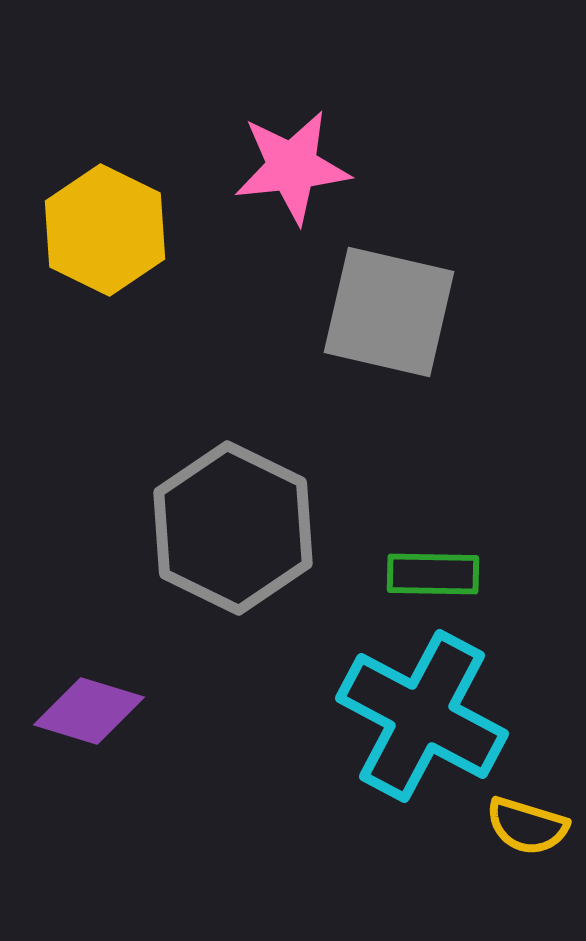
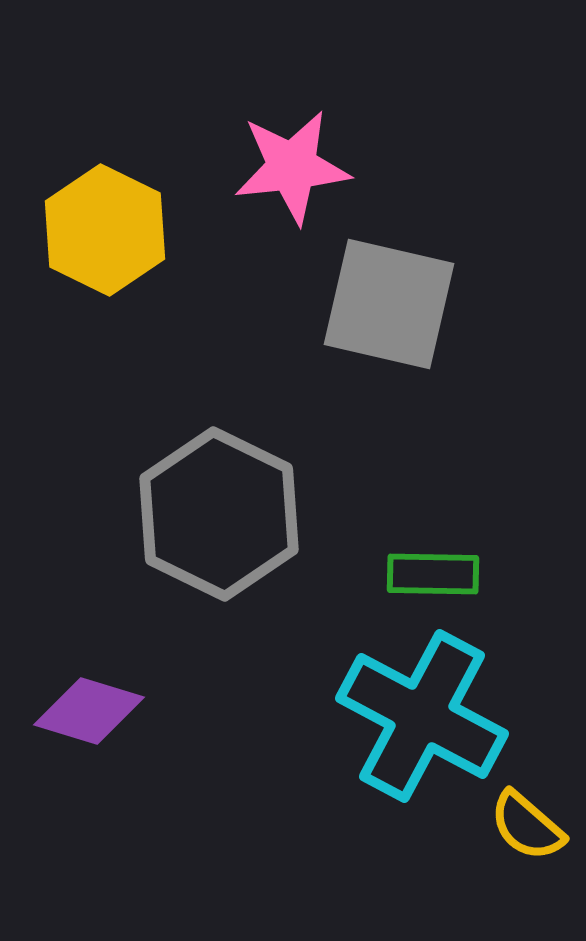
gray square: moved 8 px up
gray hexagon: moved 14 px left, 14 px up
yellow semicircle: rotated 24 degrees clockwise
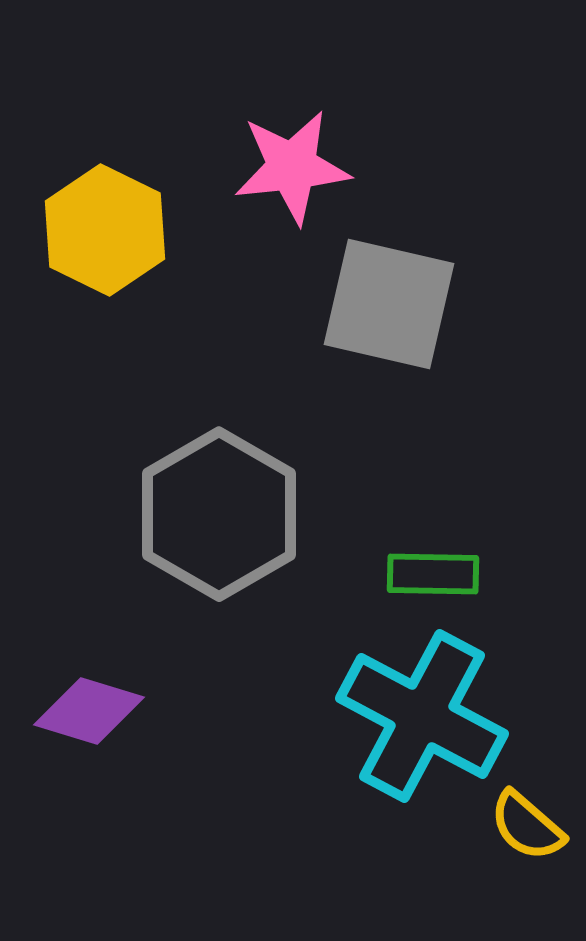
gray hexagon: rotated 4 degrees clockwise
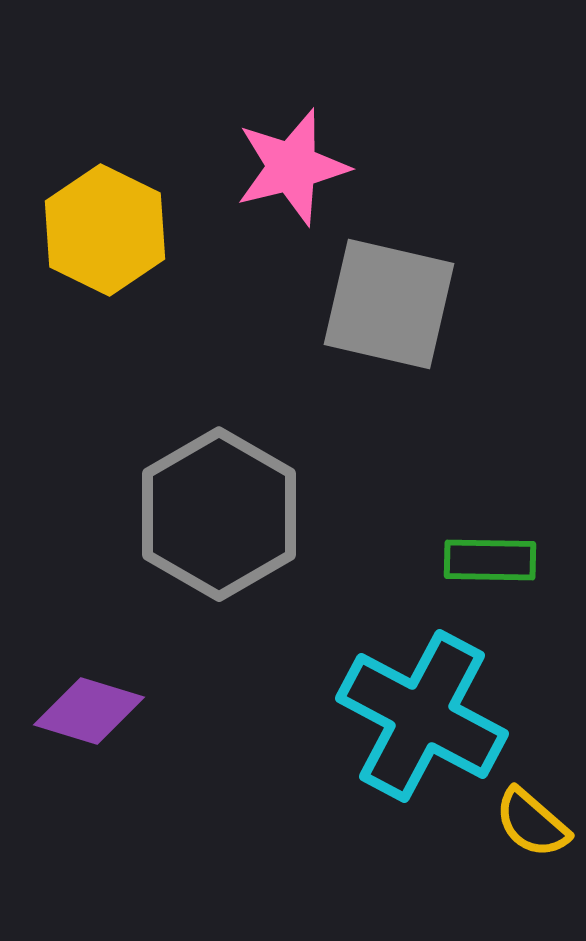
pink star: rotated 8 degrees counterclockwise
green rectangle: moved 57 px right, 14 px up
yellow semicircle: moved 5 px right, 3 px up
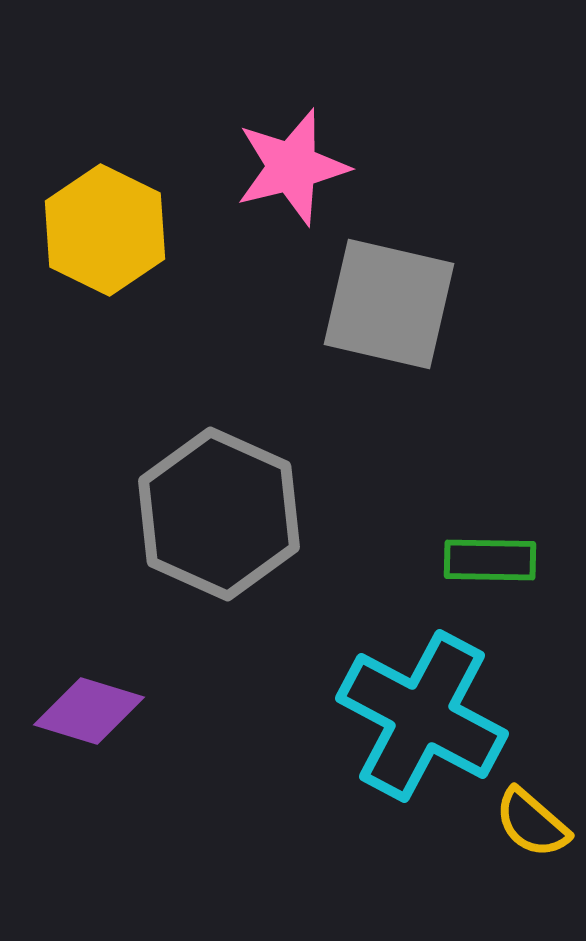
gray hexagon: rotated 6 degrees counterclockwise
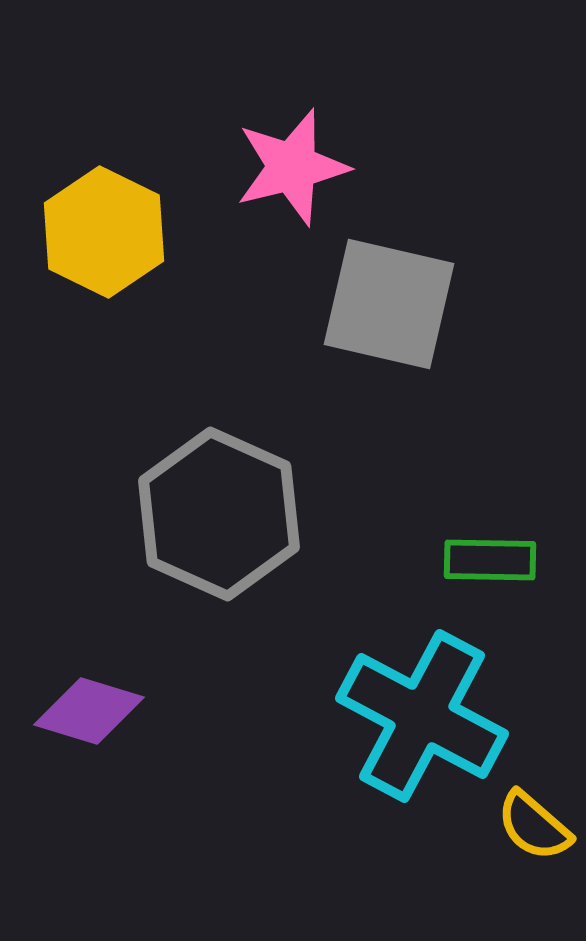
yellow hexagon: moved 1 px left, 2 px down
yellow semicircle: moved 2 px right, 3 px down
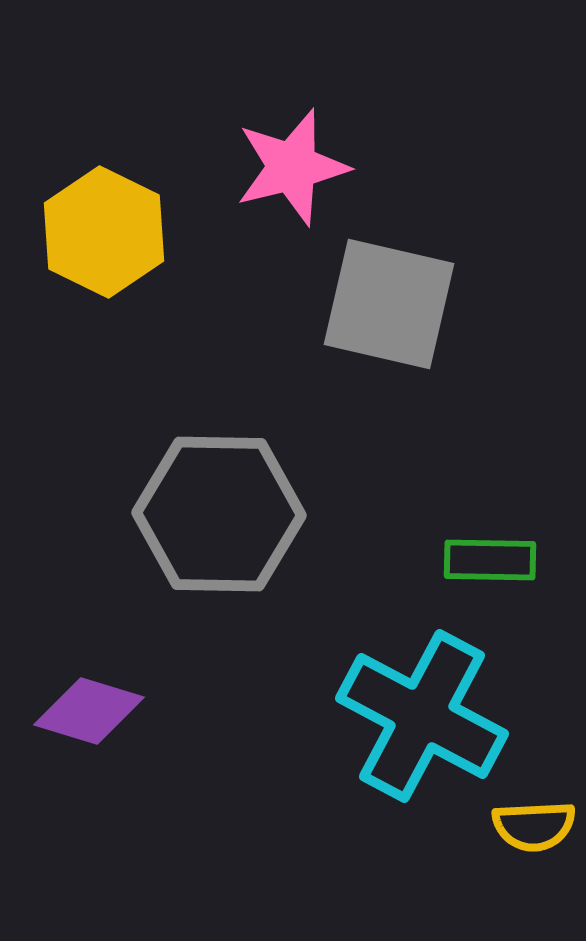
gray hexagon: rotated 23 degrees counterclockwise
yellow semicircle: rotated 44 degrees counterclockwise
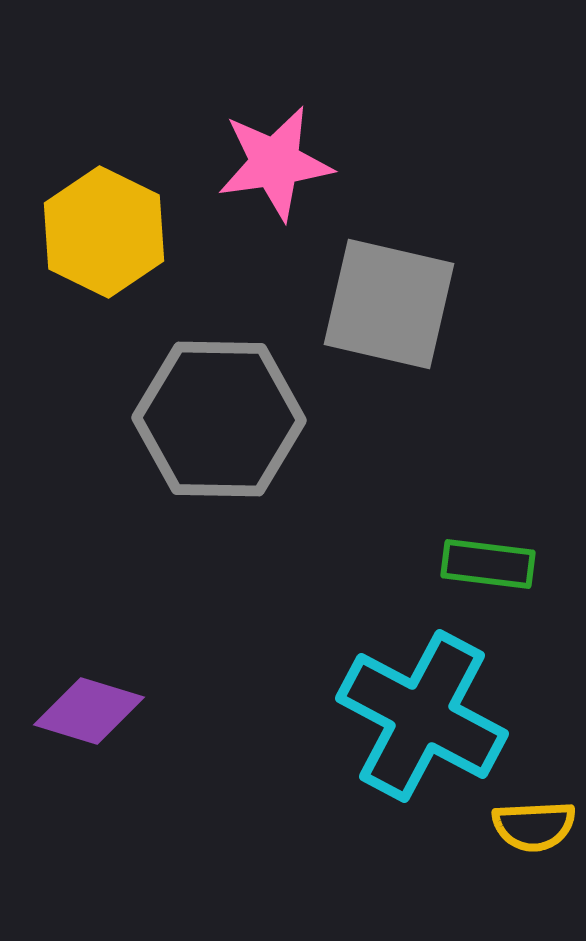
pink star: moved 17 px left, 4 px up; rotated 6 degrees clockwise
gray hexagon: moved 95 px up
green rectangle: moved 2 px left, 4 px down; rotated 6 degrees clockwise
